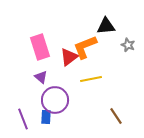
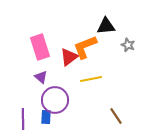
purple line: rotated 20 degrees clockwise
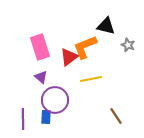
black triangle: rotated 18 degrees clockwise
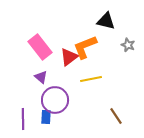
black triangle: moved 5 px up
pink rectangle: rotated 20 degrees counterclockwise
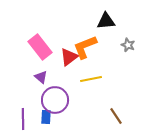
black triangle: rotated 18 degrees counterclockwise
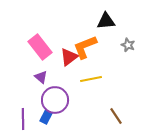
blue rectangle: rotated 24 degrees clockwise
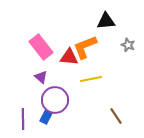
pink rectangle: moved 1 px right
red triangle: rotated 42 degrees clockwise
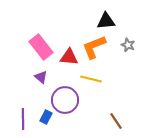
orange L-shape: moved 9 px right
yellow line: rotated 25 degrees clockwise
purple circle: moved 10 px right
brown line: moved 5 px down
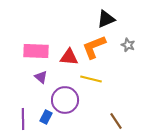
black triangle: moved 2 px up; rotated 18 degrees counterclockwise
pink rectangle: moved 5 px left, 4 px down; rotated 50 degrees counterclockwise
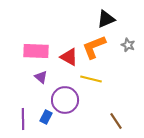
red triangle: rotated 24 degrees clockwise
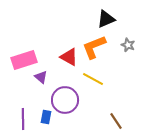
pink rectangle: moved 12 px left, 9 px down; rotated 20 degrees counterclockwise
yellow line: moved 2 px right; rotated 15 degrees clockwise
blue rectangle: rotated 16 degrees counterclockwise
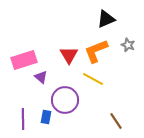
orange L-shape: moved 2 px right, 4 px down
red triangle: moved 2 px up; rotated 30 degrees clockwise
